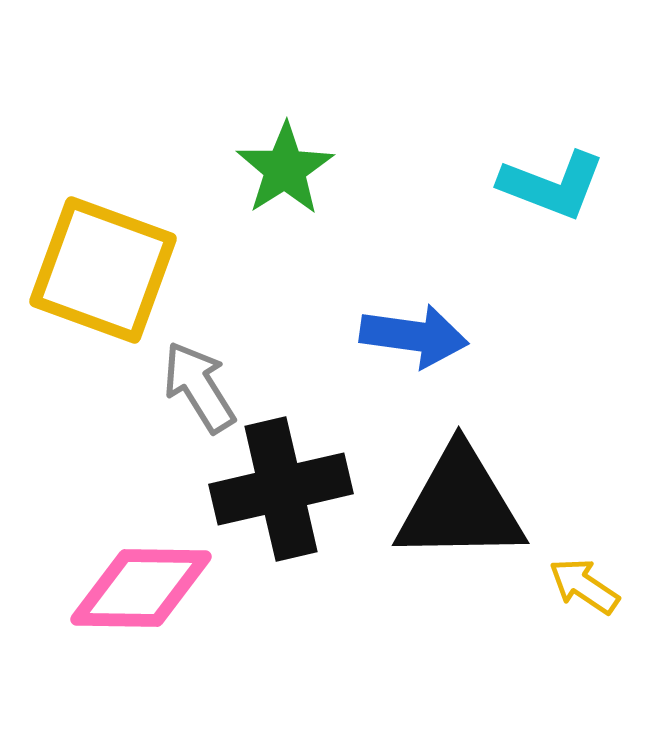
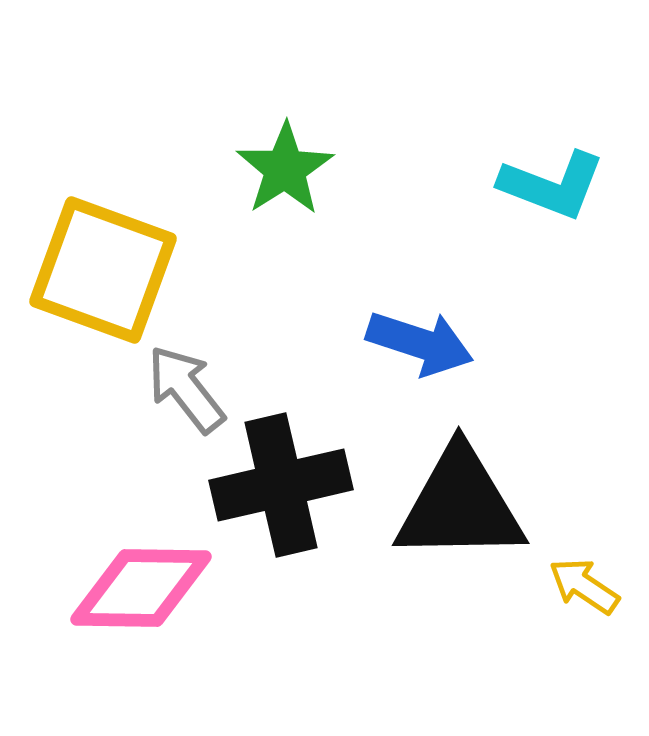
blue arrow: moved 6 px right, 7 px down; rotated 10 degrees clockwise
gray arrow: moved 13 px left, 2 px down; rotated 6 degrees counterclockwise
black cross: moved 4 px up
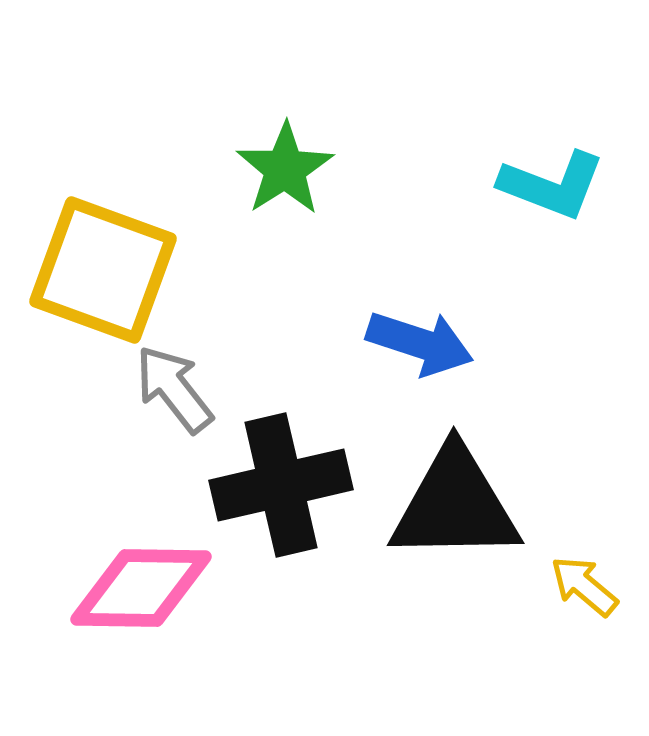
gray arrow: moved 12 px left
black triangle: moved 5 px left
yellow arrow: rotated 6 degrees clockwise
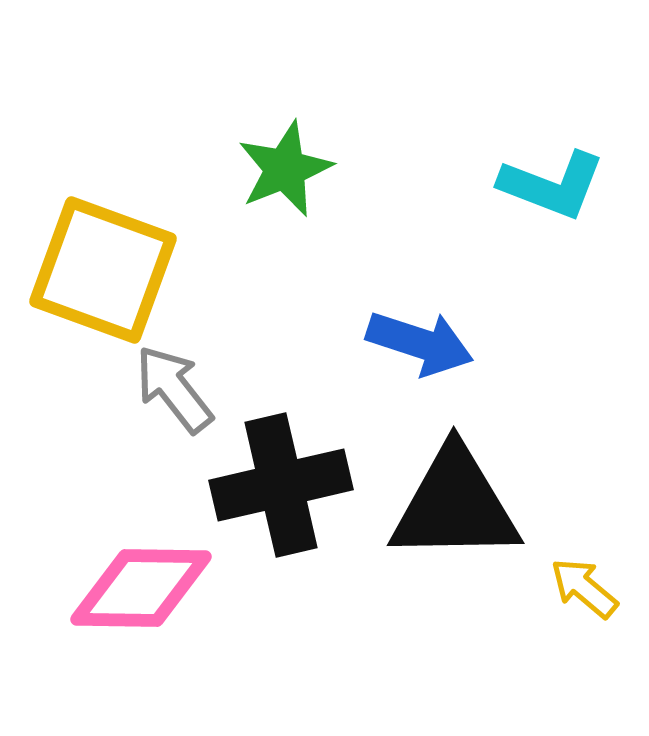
green star: rotated 10 degrees clockwise
yellow arrow: moved 2 px down
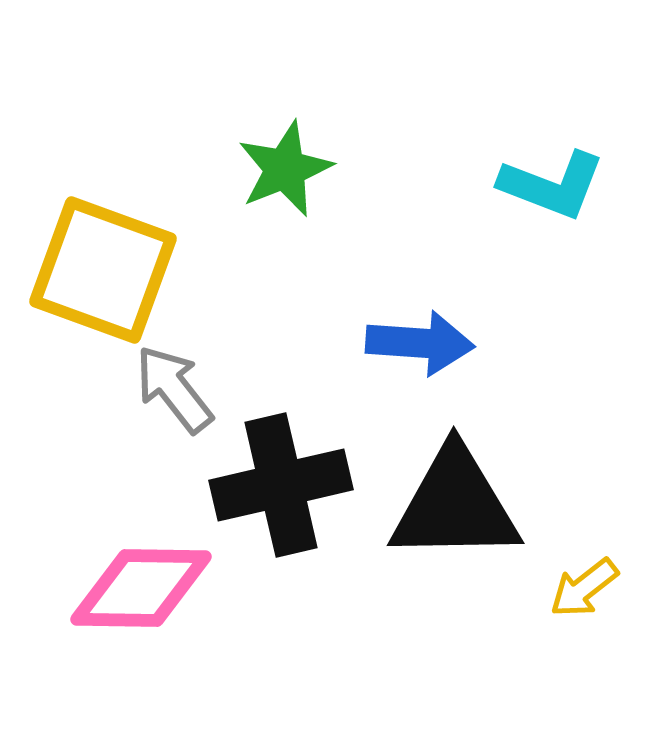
blue arrow: rotated 14 degrees counterclockwise
yellow arrow: rotated 78 degrees counterclockwise
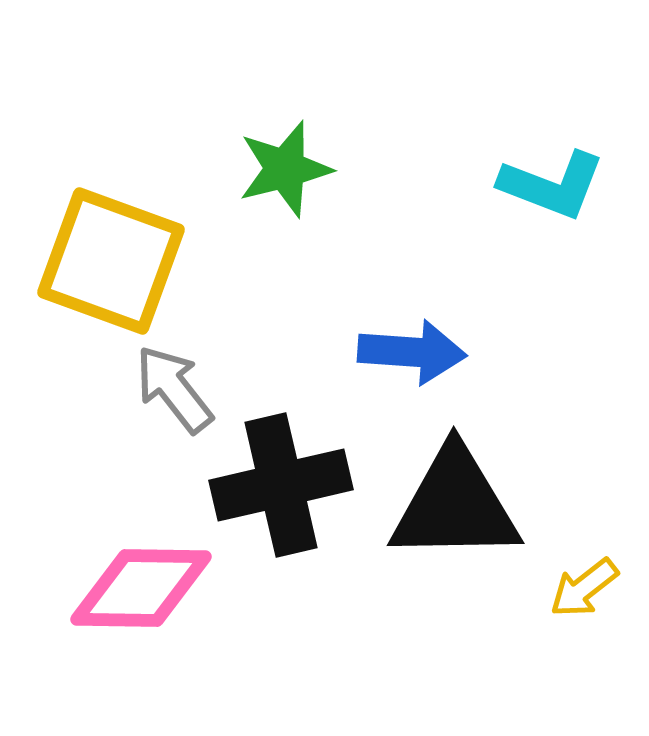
green star: rotated 8 degrees clockwise
yellow square: moved 8 px right, 9 px up
blue arrow: moved 8 px left, 9 px down
